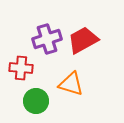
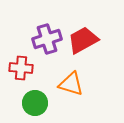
green circle: moved 1 px left, 2 px down
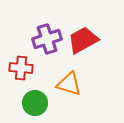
orange triangle: moved 2 px left
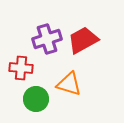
green circle: moved 1 px right, 4 px up
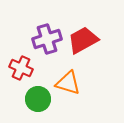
red cross: rotated 20 degrees clockwise
orange triangle: moved 1 px left, 1 px up
green circle: moved 2 px right
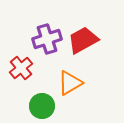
red cross: rotated 25 degrees clockwise
orange triangle: moved 2 px right; rotated 48 degrees counterclockwise
green circle: moved 4 px right, 7 px down
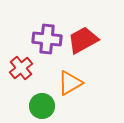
purple cross: rotated 24 degrees clockwise
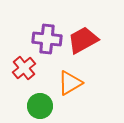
red cross: moved 3 px right
green circle: moved 2 px left
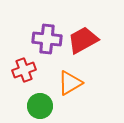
red cross: moved 2 px down; rotated 20 degrees clockwise
